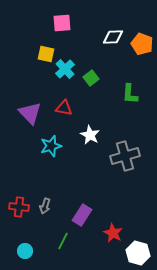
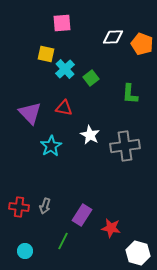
cyan star: rotated 15 degrees counterclockwise
gray cross: moved 10 px up; rotated 8 degrees clockwise
red star: moved 2 px left, 5 px up; rotated 18 degrees counterclockwise
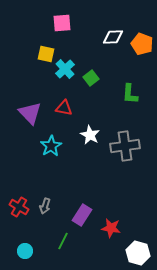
red cross: rotated 24 degrees clockwise
